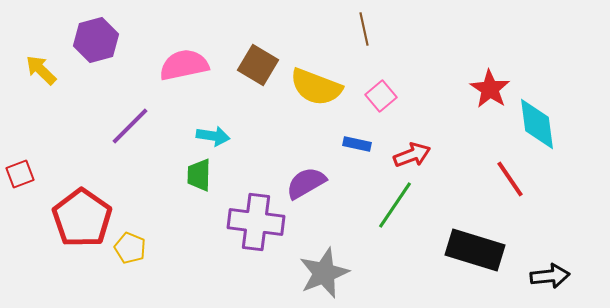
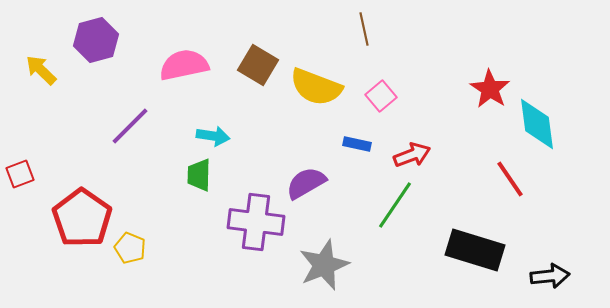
gray star: moved 8 px up
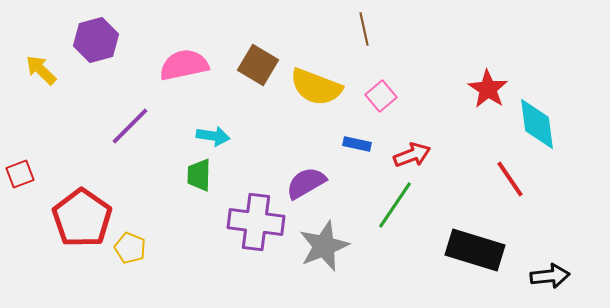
red star: moved 2 px left
gray star: moved 19 px up
